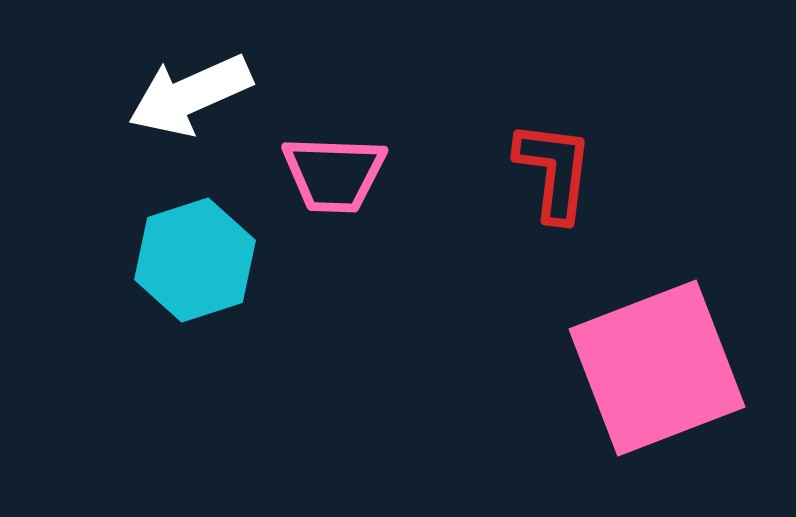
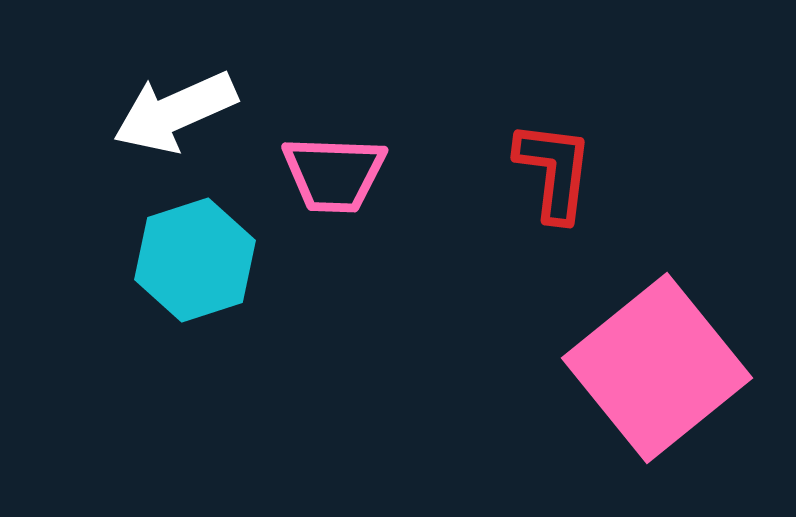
white arrow: moved 15 px left, 17 px down
pink square: rotated 18 degrees counterclockwise
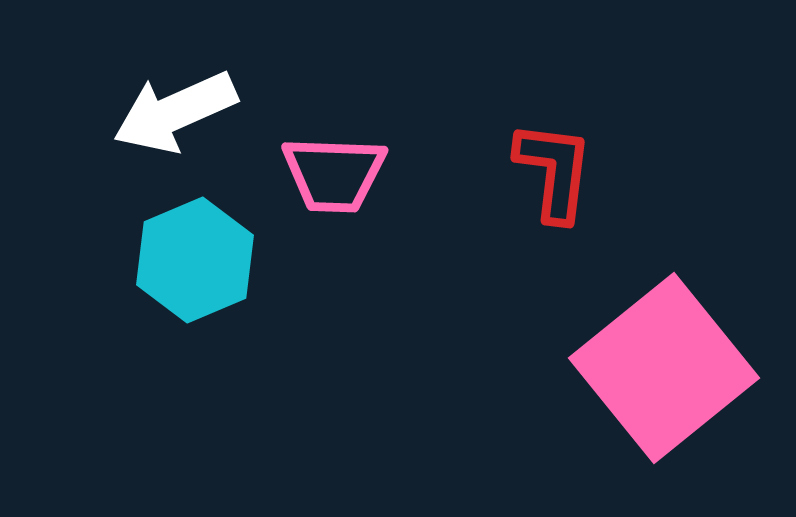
cyan hexagon: rotated 5 degrees counterclockwise
pink square: moved 7 px right
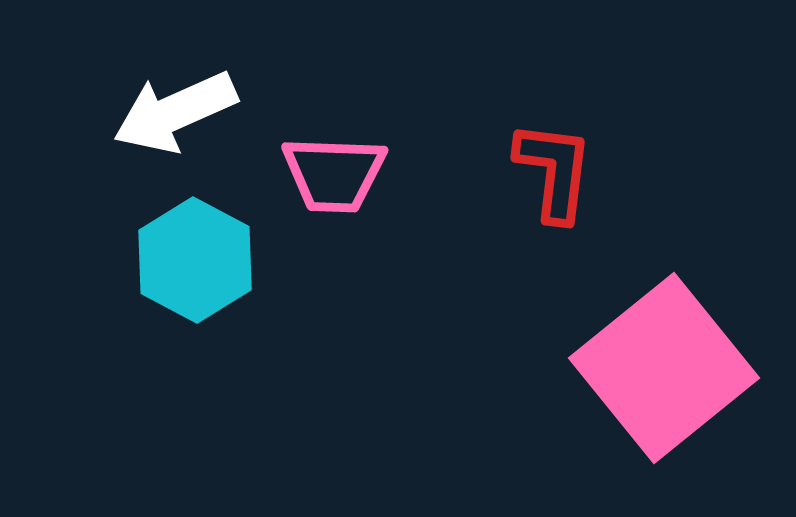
cyan hexagon: rotated 9 degrees counterclockwise
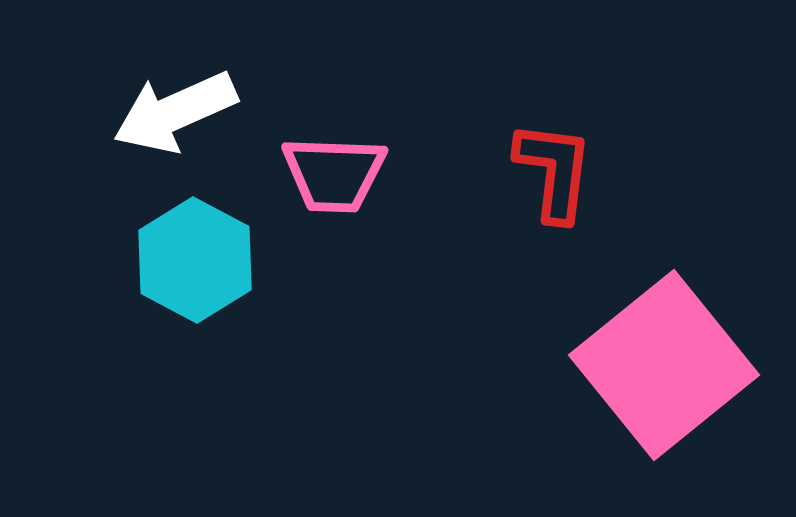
pink square: moved 3 px up
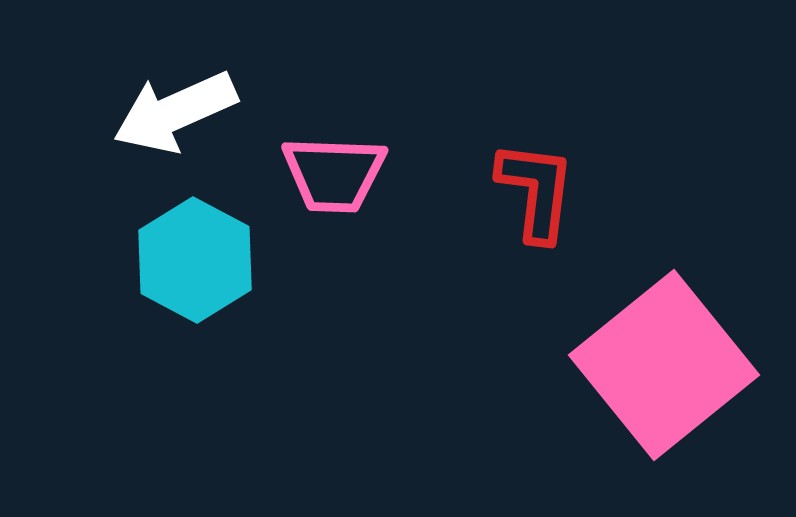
red L-shape: moved 18 px left, 20 px down
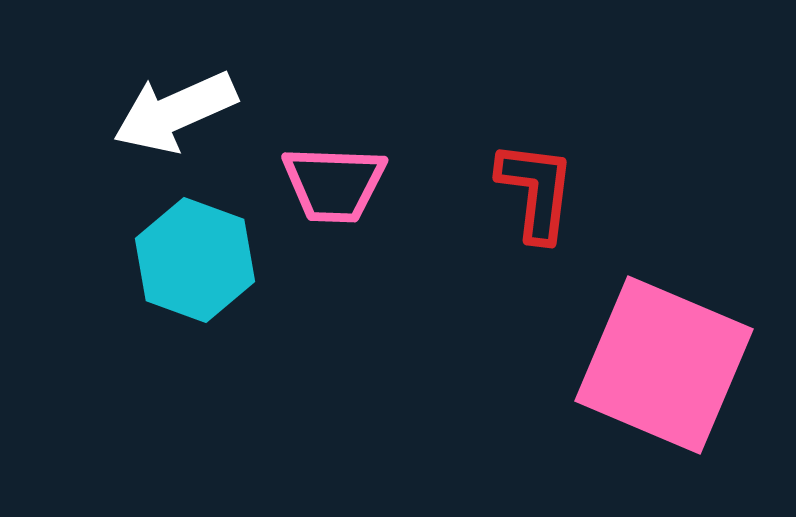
pink trapezoid: moved 10 px down
cyan hexagon: rotated 8 degrees counterclockwise
pink square: rotated 28 degrees counterclockwise
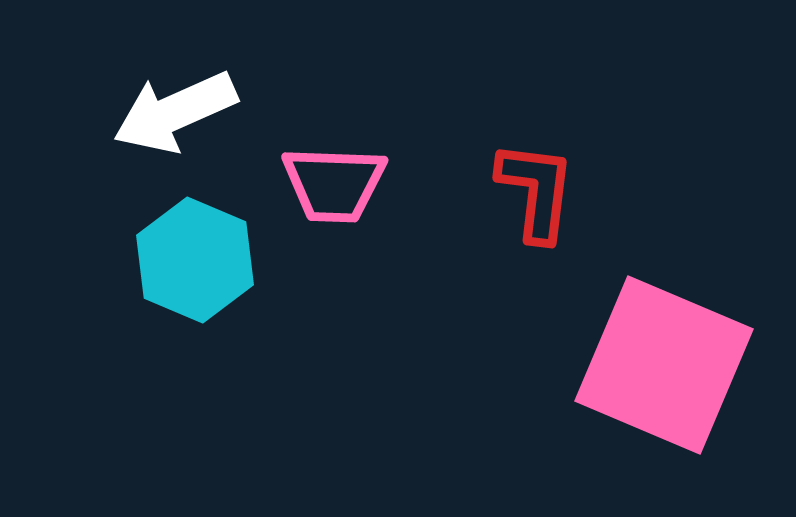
cyan hexagon: rotated 3 degrees clockwise
